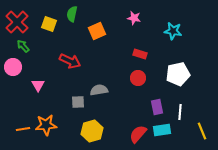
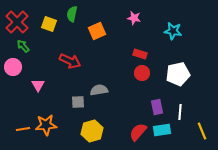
red circle: moved 4 px right, 5 px up
red semicircle: moved 2 px up
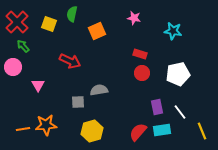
white line: rotated 42 degrees counterclockwise
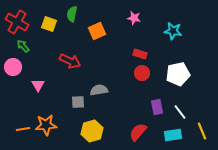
red cross: rotated 15 degrees counterclockwise
cyan rectangle: moved 11 px right, 5 px down
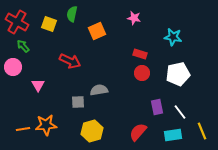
cyan star: moved 6 px down
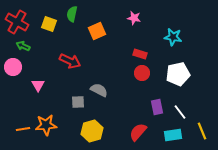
green arrow: rotated 24 degrees counterclockwise
gray semicircle: rotated 36 degrees clockwise
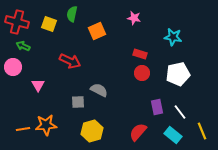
red cross: rotated 15 degrees counterclockwise
cyan rectangle: rotated 48 degrees clockwise
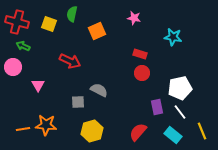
white pentagon: moved 2 px right, 14 px down
orange star: rotated 10 degrees clockwise
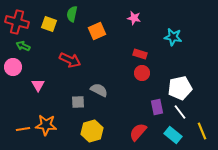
red arrow: moved 1 px up
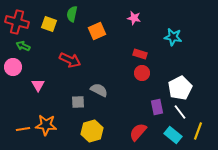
white pentagon: rotated 15 degrees counterclockwise
yellow line: moved 4 px left; rotated 42 degrees clockwise
